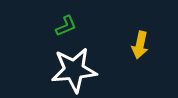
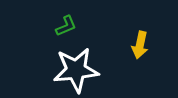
white star: moved 2 px right
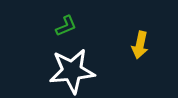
white star: moved 4 px left, 1 px down
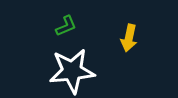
yellow arrow: moved 11 px left, 7 px up
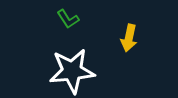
green L-shape: moved 2 px right, 7 px up; rotated 80 degrees clockwise
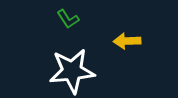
yellow arrow: moved 2 px left, 3 px down; rotated 76 degrees clockwise
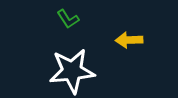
yellow arrow: moved 2 px right, 1 px up
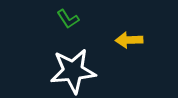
white star: moved 1 px right
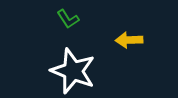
white star: rotated 27 degrees clockwise
